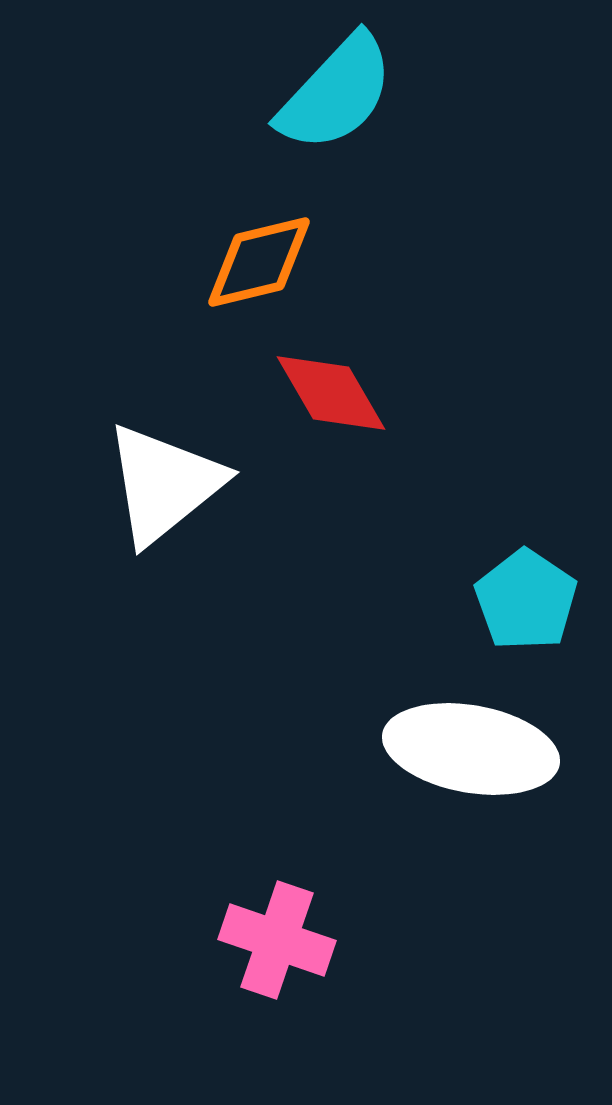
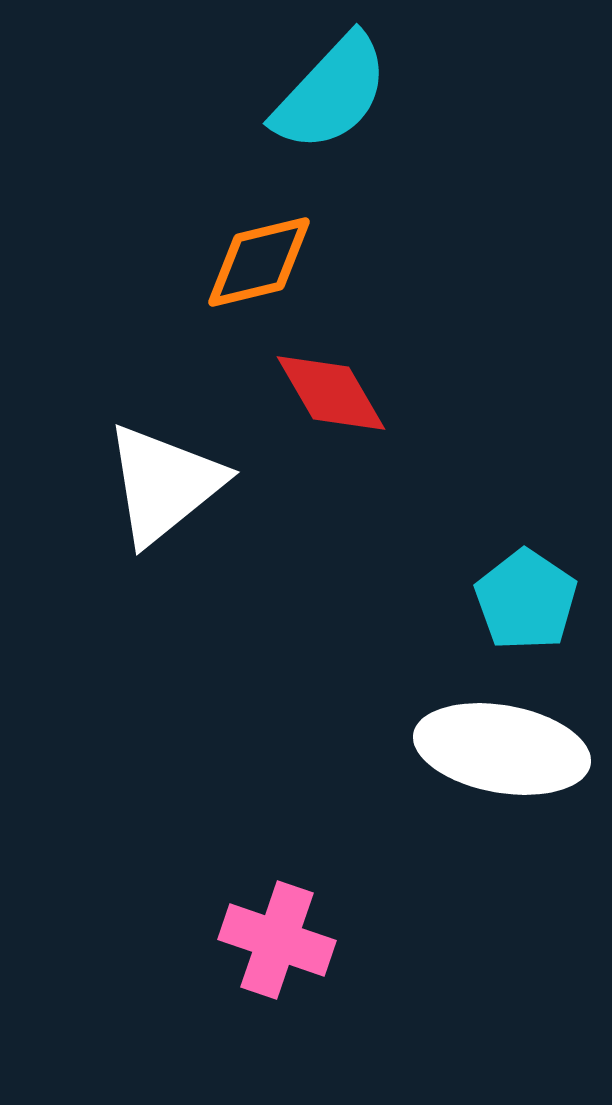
cyan semicircle: moved 5 px left
white ellipse: moved 31 px right
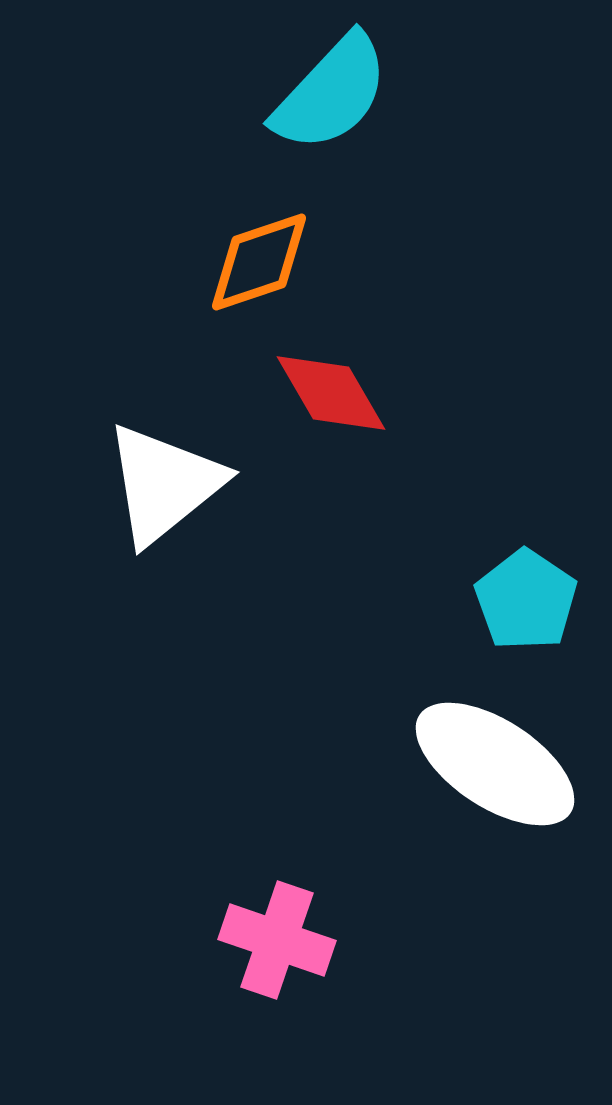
orange diamond: rotated 5 degrees counterclockwise
white ellipse: moved 7 px left, 15 px down; rotated 23 degrees clockwise
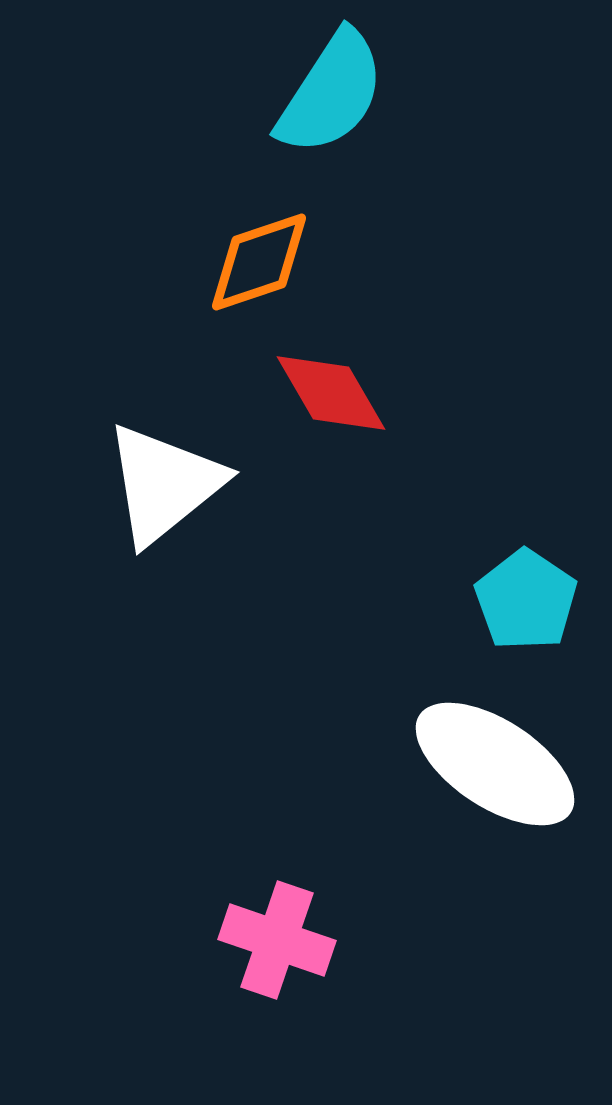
cyan semicircle: rotated 10 degrees counterclockwise
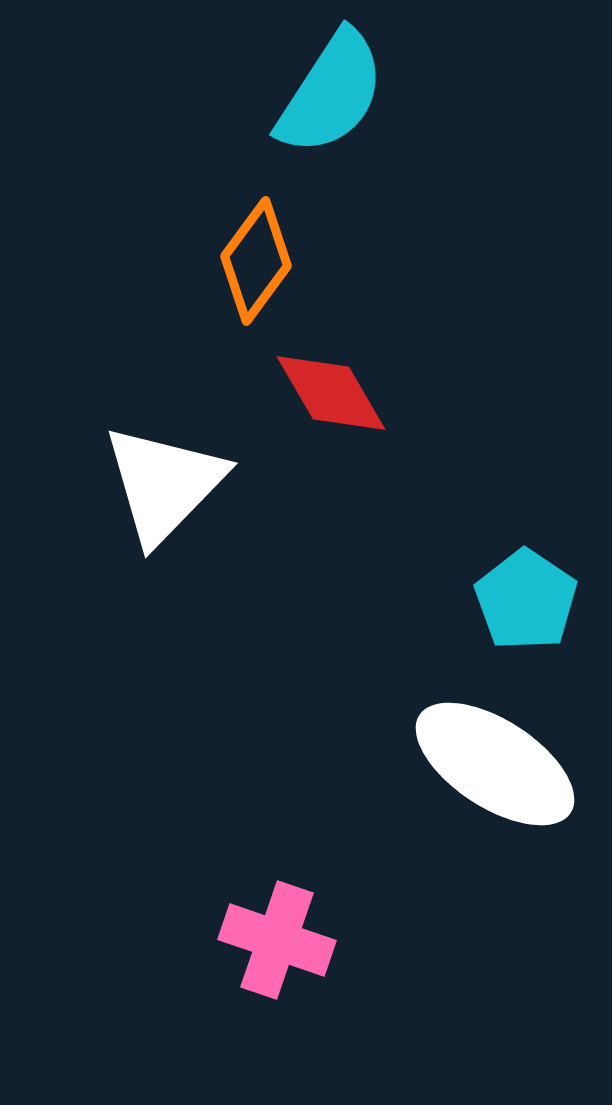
orange diamond: moved 3 px left, 1 px up; rotated 35 degrees counterclockwise
white triangle: rotated 7 degrees counterclockwise
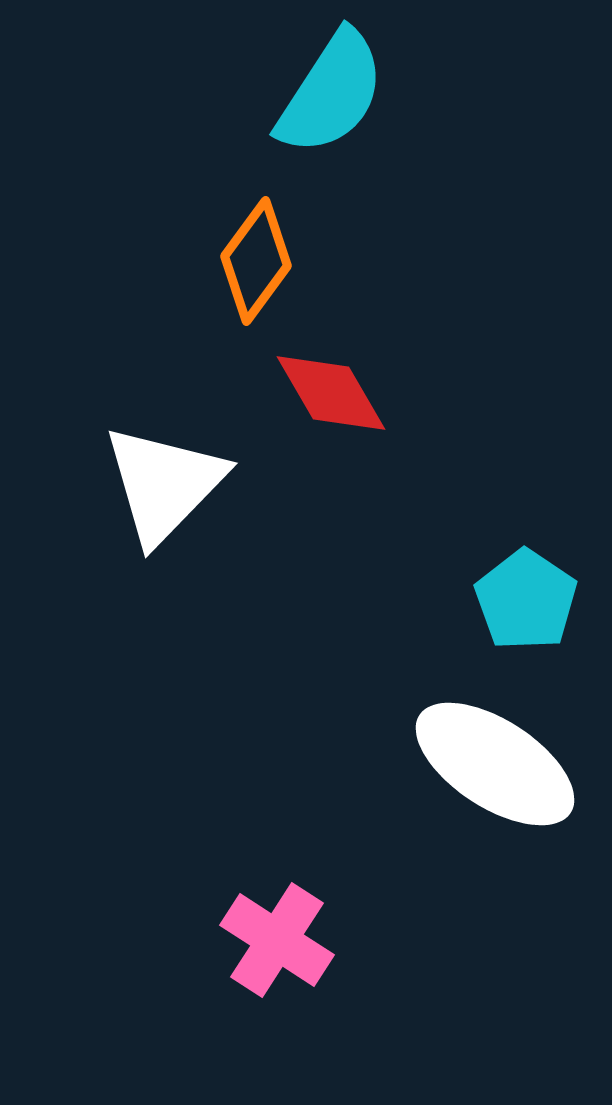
pink cross: rotated 14 degrees clockwise
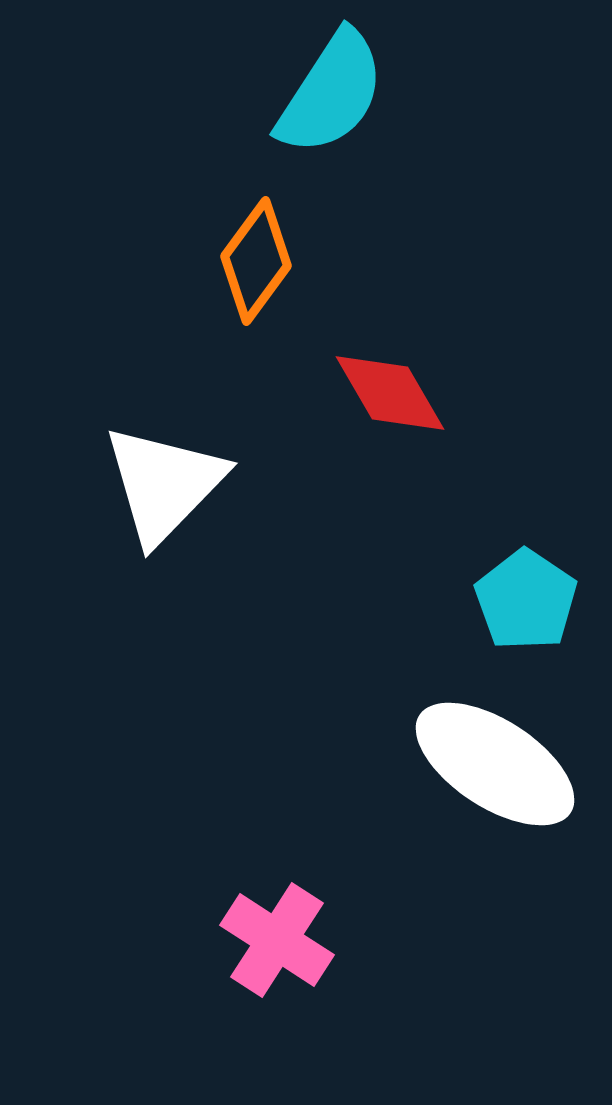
red diamond: moved 59 px right
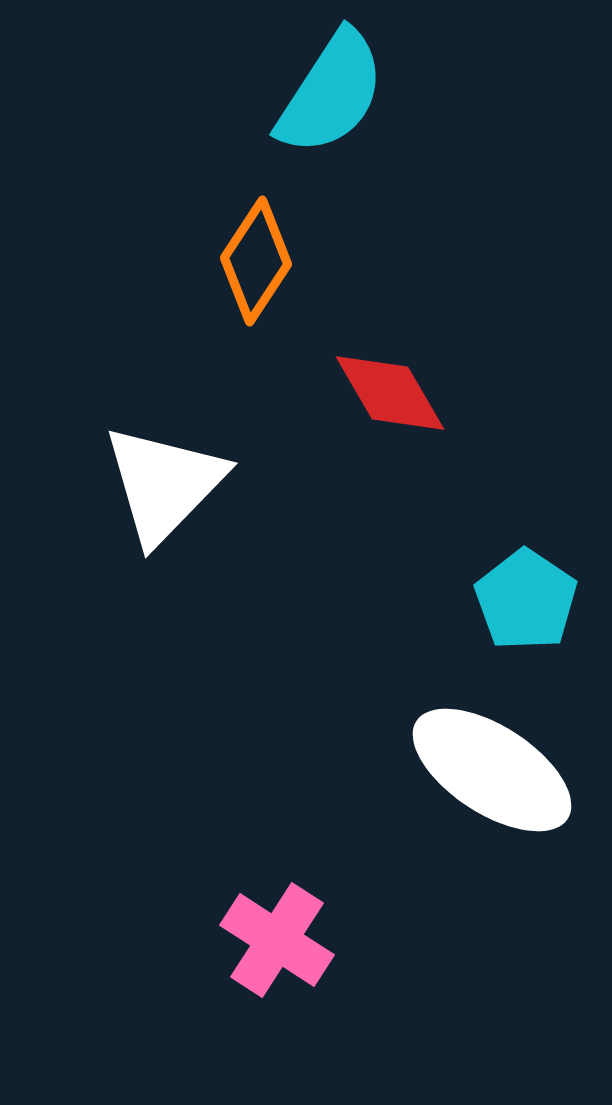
orange diamond: rotated 3 degrees counterclockwise
white ellipse: moved 3 px left, 6 px down
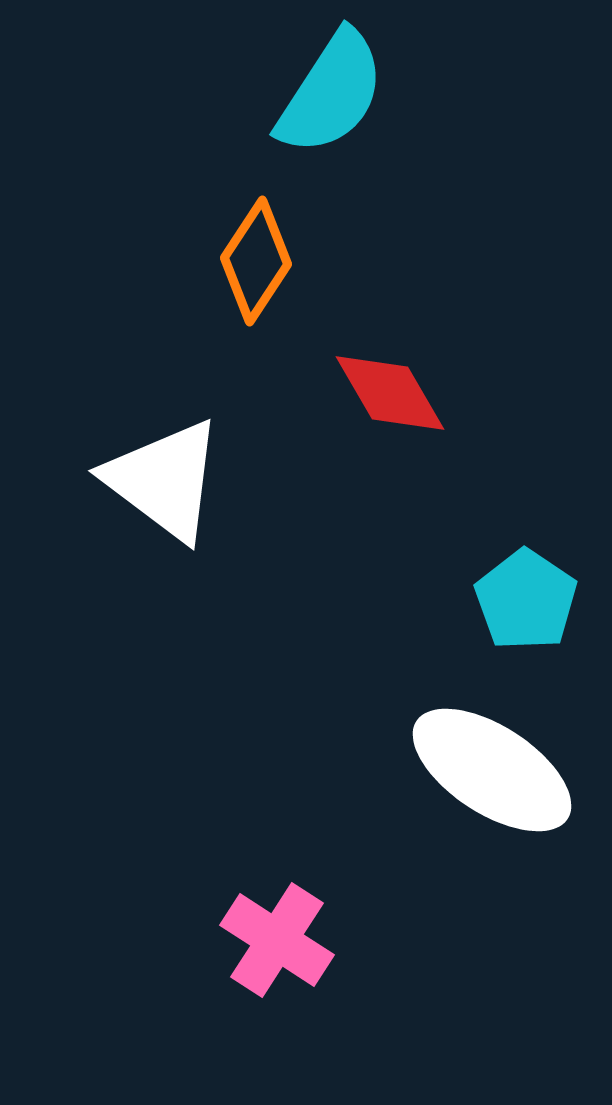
white triangle: moved 4 px up; rotated 37 degrees counterclockwise
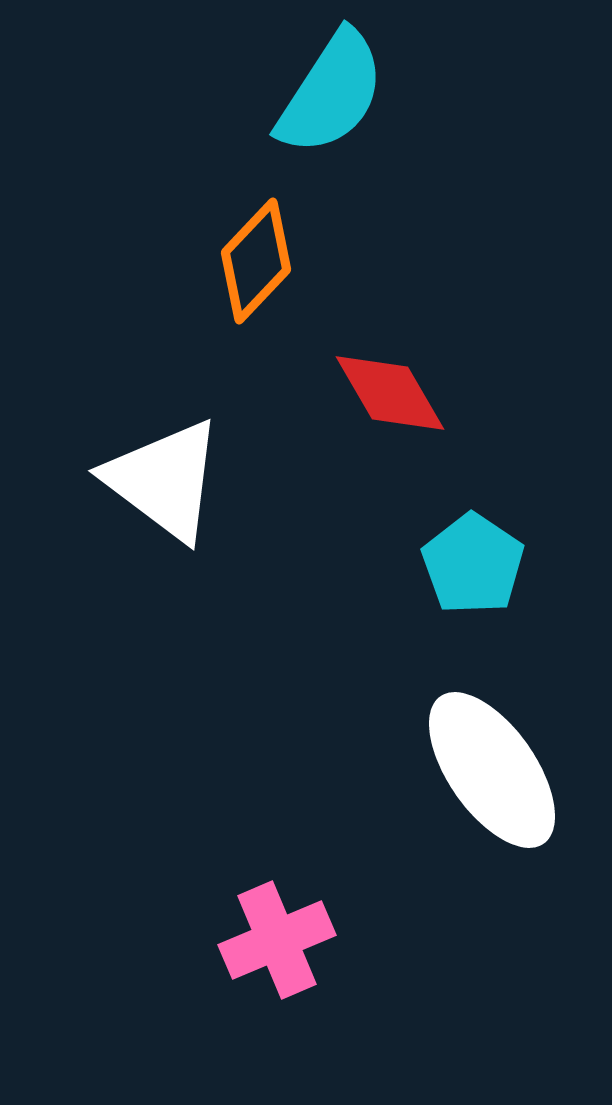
orange diamond: rotated 10 degrees clockwise
cyan pentagon: moved 53 px left, 36 px up
white ellipse: rotated 22 degrees clockwise
pink cross: rotated 34 degrees clockwise
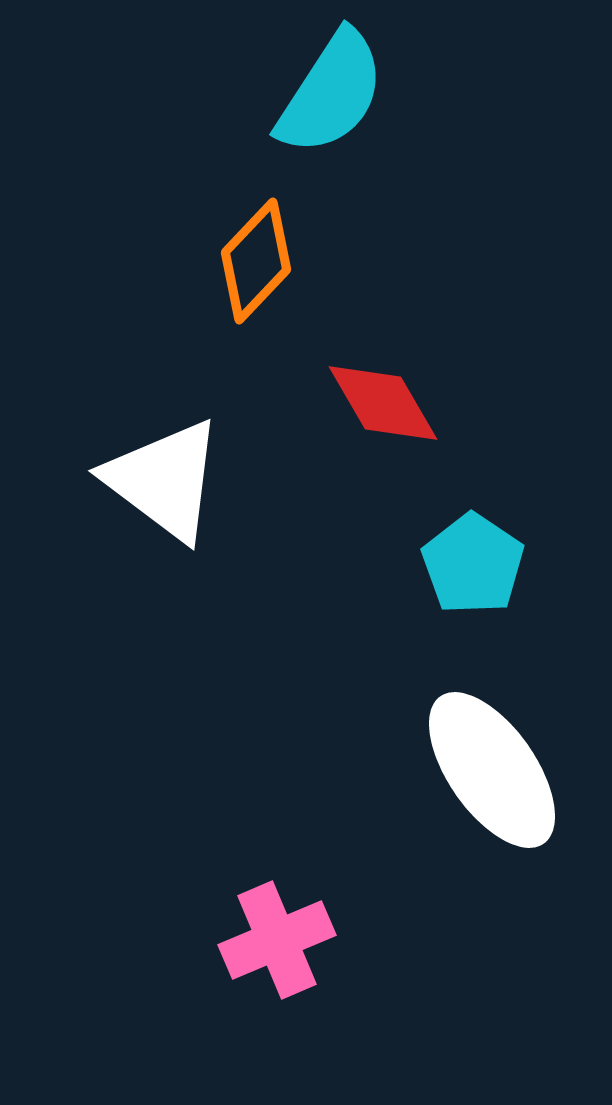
red diamond: moved 7 px left, 10 px down
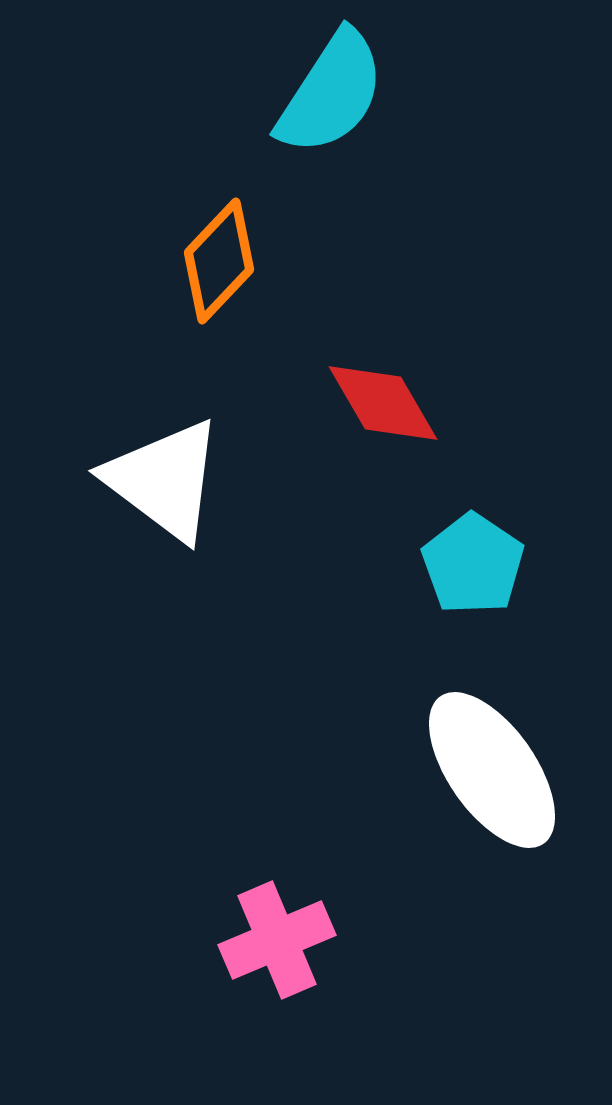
orange diamond: moved 37 px left
